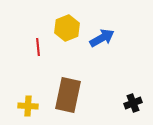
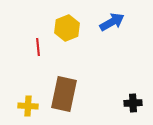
blue arrow: moved 10 px right, 16 px up
brown rectangle: moved 4 px left, 1 px up
black cross: rotated 18 degrees clockwise
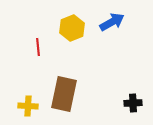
yellow hexagon: moved 5 px right
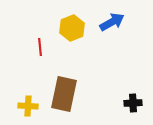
red line: moved 2 px right
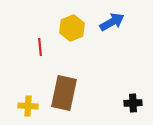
brown rectangle: moved 1 px up
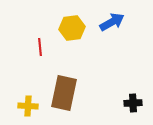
yellow hexagon: rotated 15 degrees clockwise
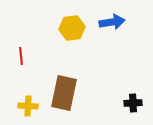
blue arrow: rotated 20 degrees clockwise
red line: moved 19 px left, 9 px down
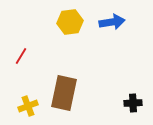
yellow hexagon: moved 2 px left, 6 px up
red line: rotated 36 degrees clockwise
yellow cross: rotated 24 degrees counterclockwise
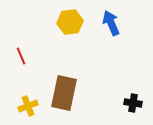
blue arrow: moved 1 px left, 1 px down; rotated 105 degrees counterclockwise
red line: rotated 54 degrees counterclockwise
black cross: rotated 12 degrees clockwise
